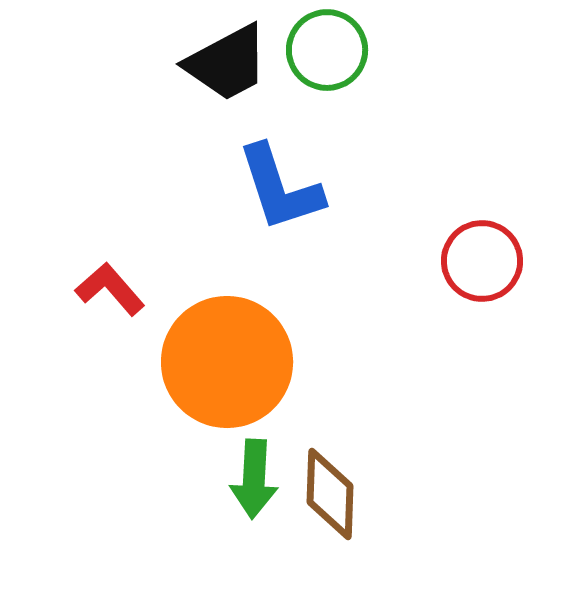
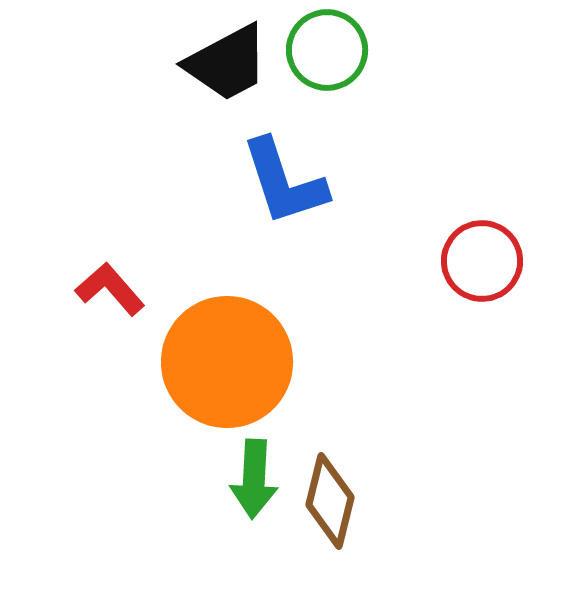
blue L-shape: moved 4 px right, 6 px up
brown diamond: moved 7 px down; rotated 12 degrees clockwise
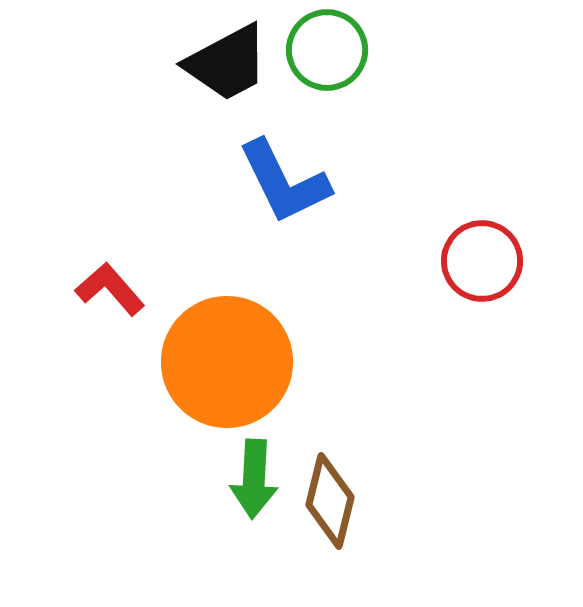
blue L-shape: rotated 8 degrees counterclockwise
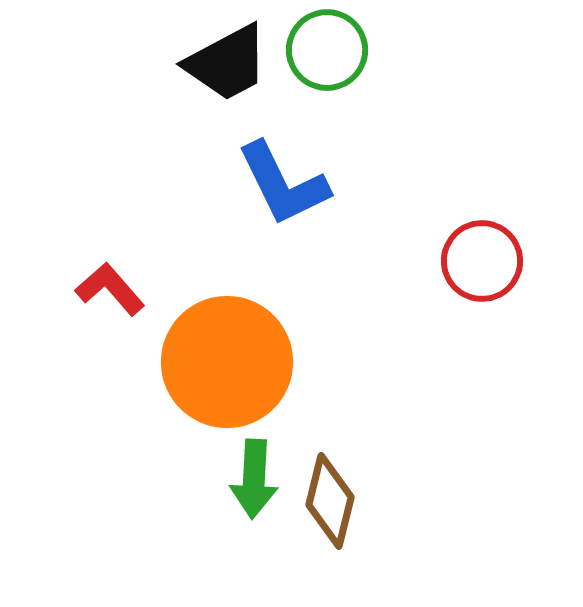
blue L-shape: moved 1 px left, 2 px down
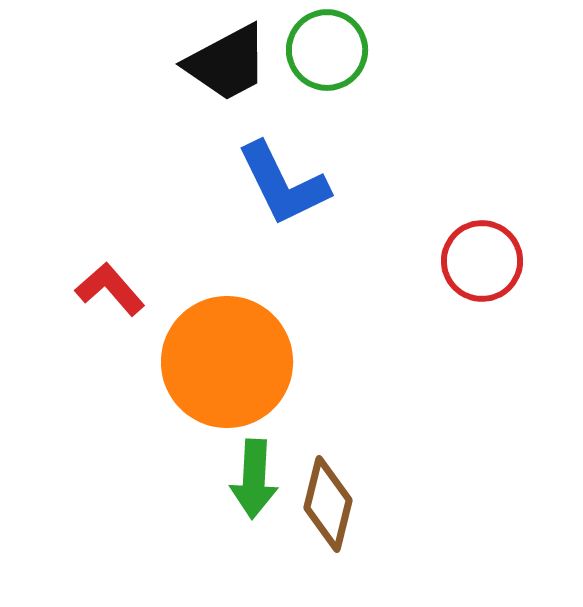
brown diamond: moved 2 px left, 3 px down
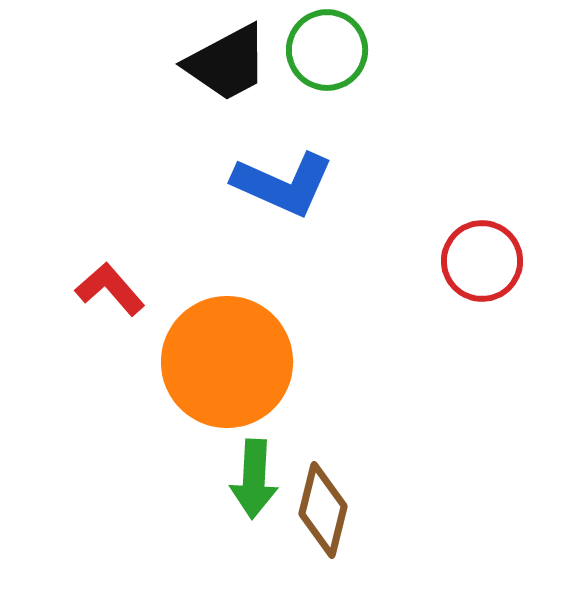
blue L-shape: rotated 40 degrees counterclockwise
brown diamond: moved 5 px left, 6 px down
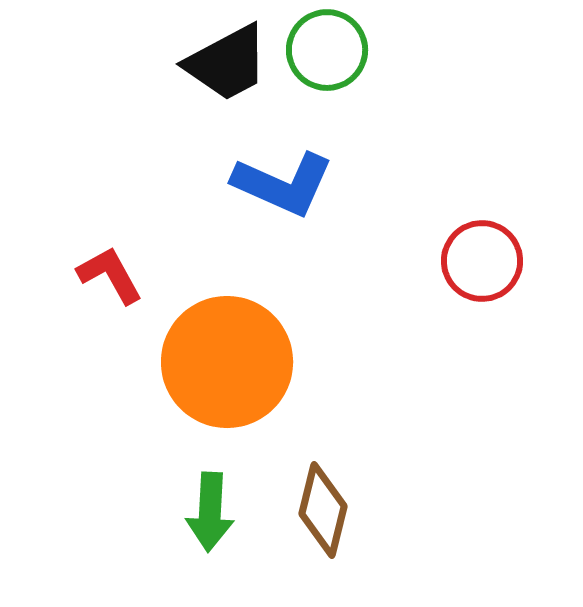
red L-shape: moved 14 px up; rotated 12 degrees clockwise
green arrow: moved 44 px left, 33 px down
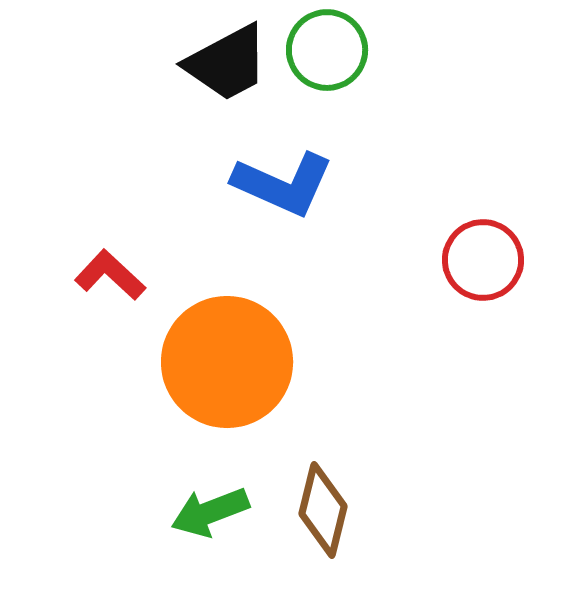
red circle: moved 1 px right, 1 px up
red L-shape: rotated 18 degrees counterclockwise
green arrow: rotated 66 degrees clockwise
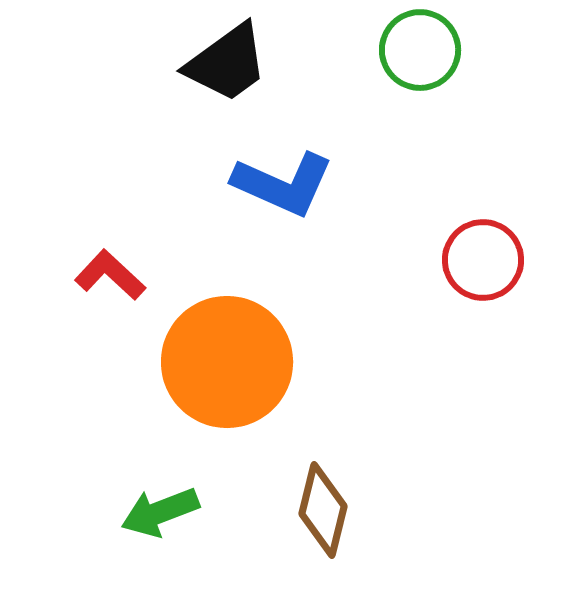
green circle: moved 93 px right
black trapezoid: rotated 8 degrees counterclockwise
green arrow: moved 50 px left
